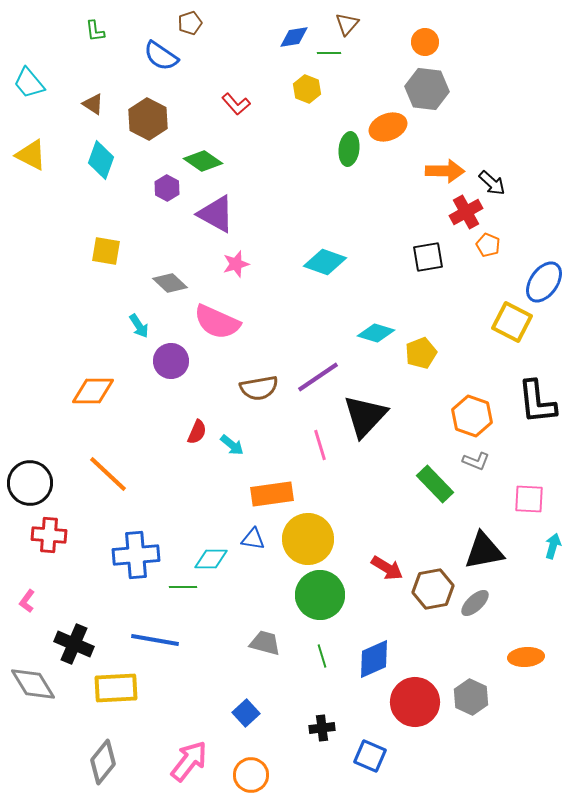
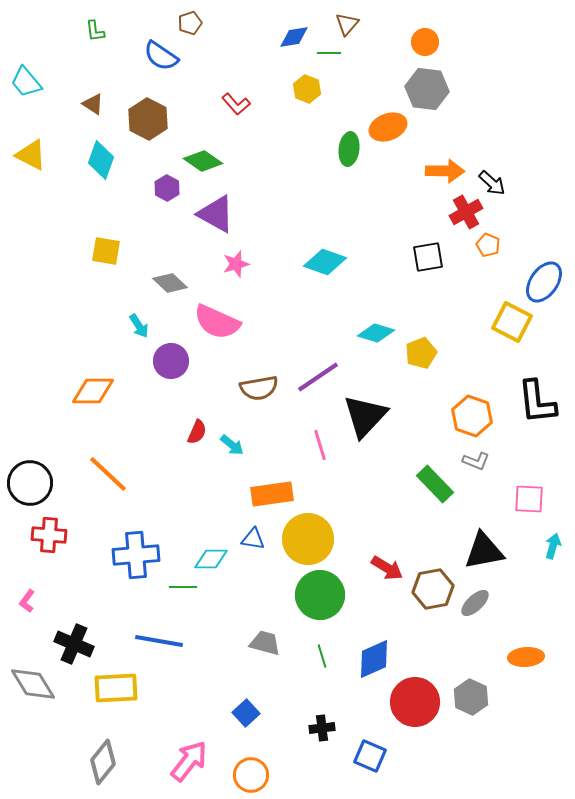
cyan trapezoid at (29, 83): moved 3 px left, 1 px up
blue line at (155, 640): moved 4 px right, 1 px down
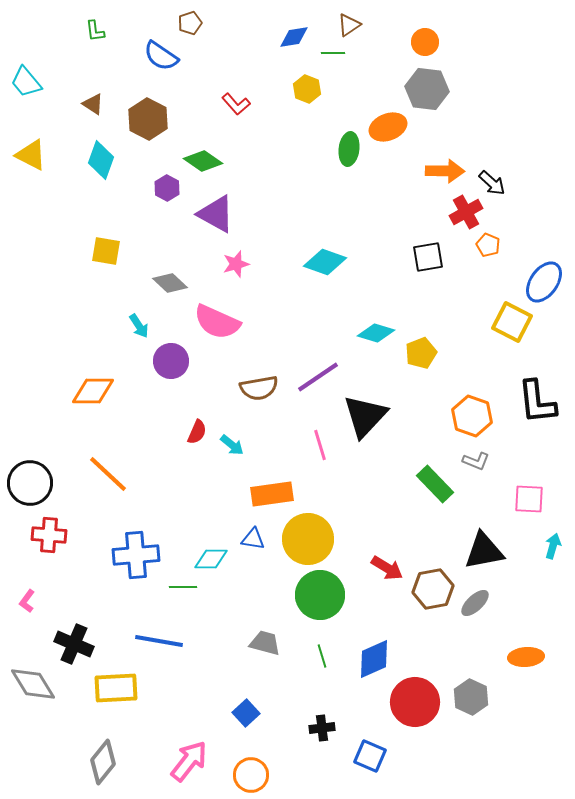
brown triangle at (347, 24): moved 2 px right, 1 px down; rotated 15 degrees clockwise
green line at (329, 53): moved 4 px right
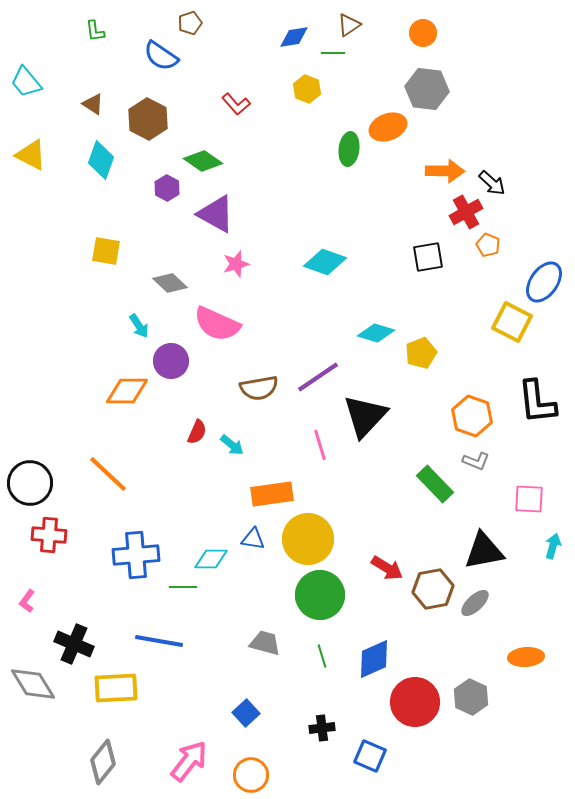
orange circle at (425, 42): moved 2 px left, 9 px up
pink semicircle at (217, 322): moved 2 px down
orange diamond at (93, 391): moved 34 px right
